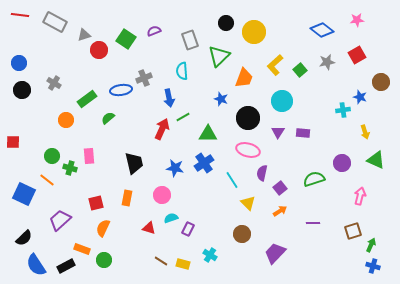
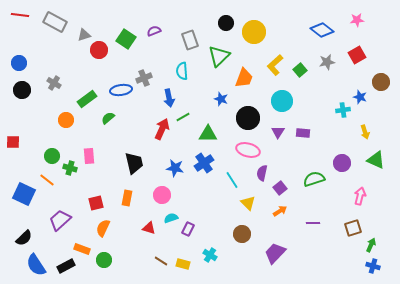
brown square at (353, 231): moved 3 px up
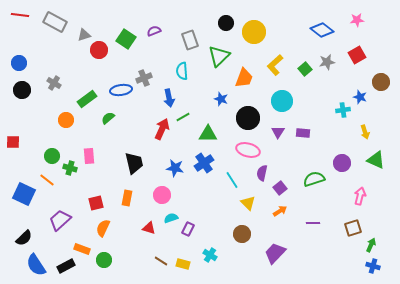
green square at (300, 70): moved 5 px right, 1 px up
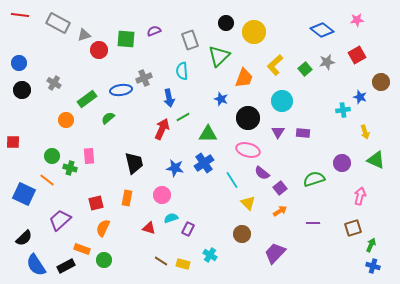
gray rectangle at (55, 22): moved 3 px right, 1 px down
green square at (126, 39): rotated 30 degrees counterclockwise
purple semicircle at (262, 173): rotated 63 degrees counterclockwise
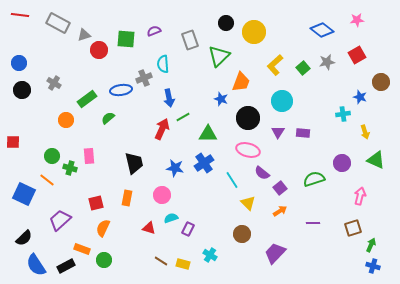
green square at (305, 69): moved 2 px left, 1 px up
cyan semicircle at (182, 71): moved 19 px left, 7 px up
orange trapezoid at (244, 78): moved 3 px left, 4 px down
cyan cross at (343, 110): moved 4 px down
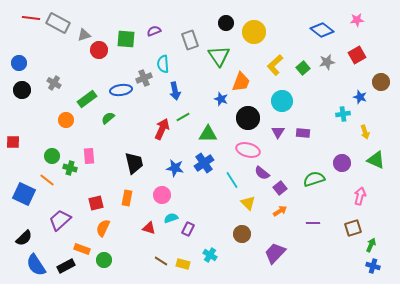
red line at (20, 15): moved 11 px right, 3 px down
green triangle at (219, 56): rotated 20 degrees counterclockwise
blue arrow at (169, 98): moved 6 px right, 7 px up
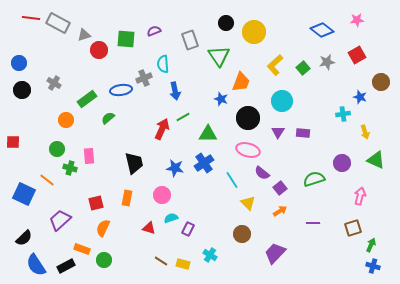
green circle at (52, 156): moved 5 px right, 7 px up
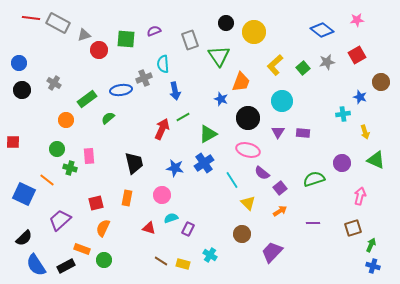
green triangle at (208, 134): rotated 30 degrees counterclockwise
purple trapezoid at (275, 253): moved 3 px left, 1 px up
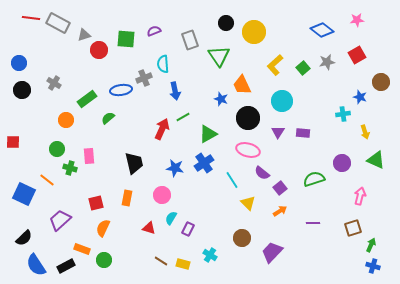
orange trapezoid at (241, 82): moved 1 px right, 3 px down; rotated 135 degrees clockwise
cyan semicircle at (171, 218): rotated 40 degrees counterclockwise
brown circle at (242, 234): moved 4 px down
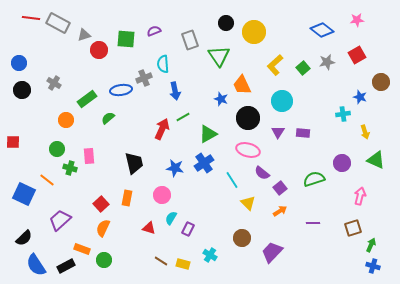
red square at (96, 203): moved 5 px right, 1 px down; rotated 28 degrees counterclockwise
